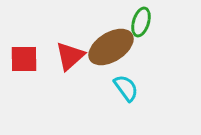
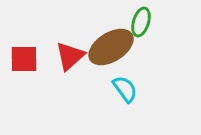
cyan semicircle: moved 1 px left, 1 px down
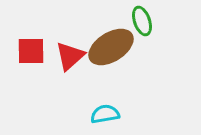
green ellipse: moved 1 px right, 1 px up; rotated 36 degrees counterclockwise
red square: moved 7 px right, 8 px up
cyan semicircle: moved 20 px left, 25 px down; rotated 64 degrees counterclockwise
